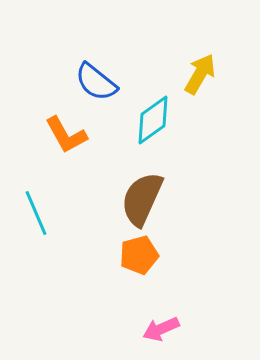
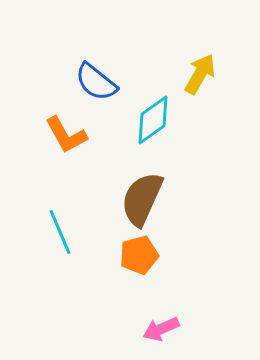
cyan line: moved 24 px right, 19 px down
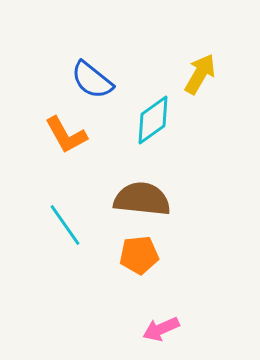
blue semicircle: moved 4 px left, 2 px up
brown semicircle: rotated 72 degrees clockwise
cyan line: moved 5 px right, 7 px up; rotated 12 degrees counterclockwise
orange pentagon: rotated 9 degrees clockwise
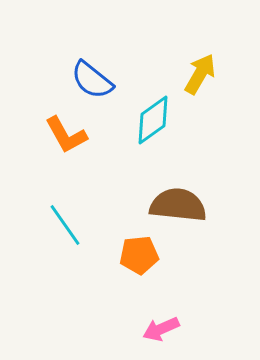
brown semicircle: moved 36 px right, 6 px down
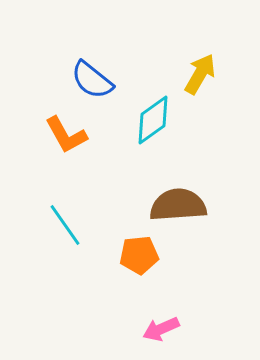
brown semicircle: rotated 10 degrees counterclockwise
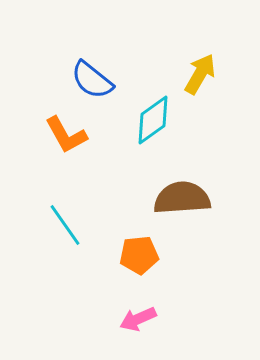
brown semicircle: moved 4 px right, 7 px up
pink arrow: moved 23 px left, 10 px up
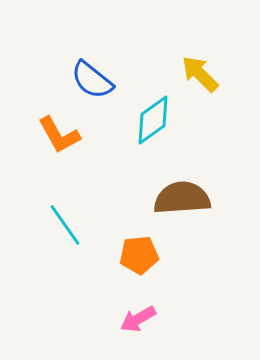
yellow arrow: rotated 75 degrees counterclockwise
orange L-shape: moved 7 px left
pink arrow: rotated 6 degrees counterclockwise
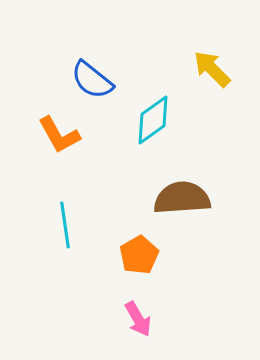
yellow arrow: moved 12 px right, 5 px up
cyan line: rotated 27 degrees clockwise
orange pentagon: rotated 24 degrees counterclockwise
pink arrow: rotated 90 degrees counterclockwise
